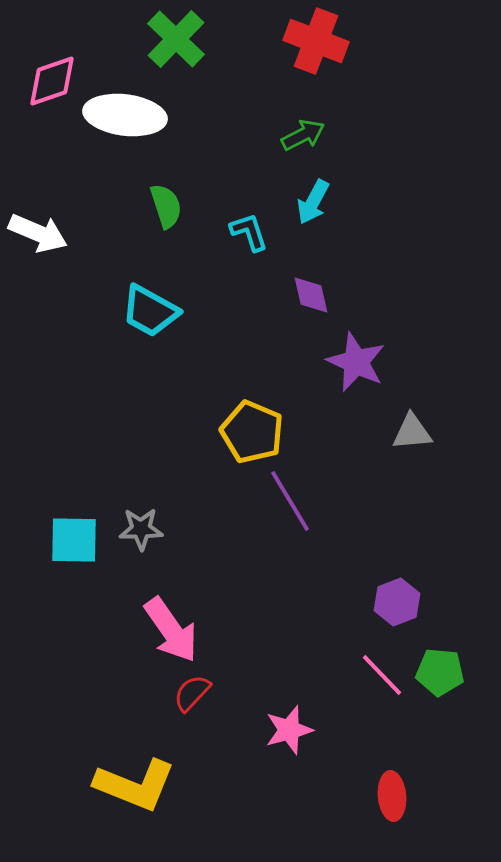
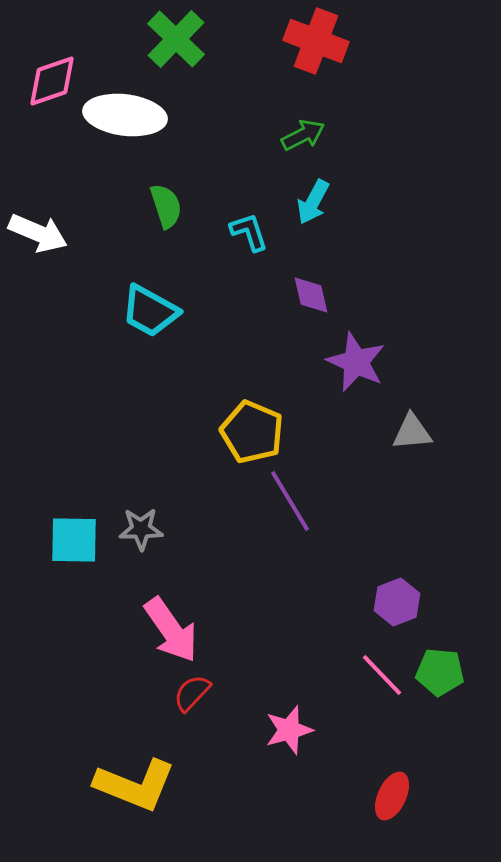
red ellipse: rotated 30 degrees clockwise
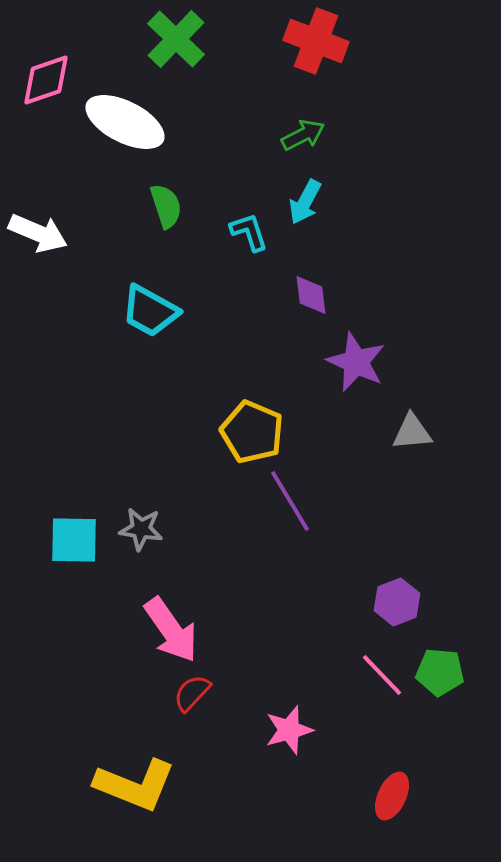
pink diamond: moved 6 px left, 1 px up
white ellipse: moved 7 px down; rotated 20 degrees clockwise
cyan arrow: moved 8 px left
purple diamond: rotated 6 degrees clockwise
gray star: rotated 9 degrees clockwise
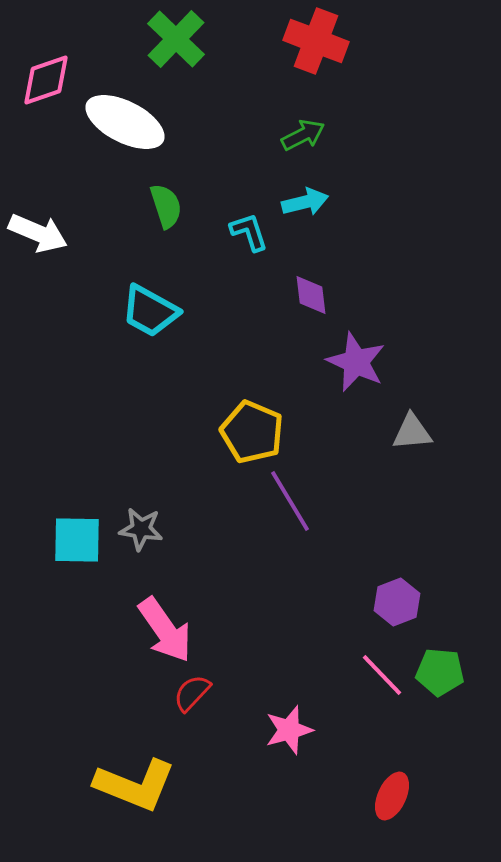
cyan arrow: rotated 132 degrees counterclockwise
cyan square: moved 3 px right
pink arrow: moved 6 px left
